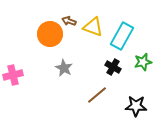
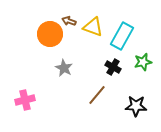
pink cross: moved 12 px right, 25 px down
brown line: rotated 10 degrees counterclockwise
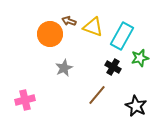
green star: moved 3 px left, 4 px up
gray star: rotated 18 degrees clockwise
black star: rotated 25 degrees clockwise
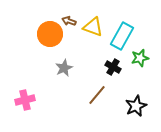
black star: rotated 20 degrees clockwise
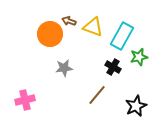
green star: moved 1 px left, 1 px up
gray star: rotated 18 degrees clockwise
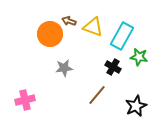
green star: rotated 24 degrees clockwise
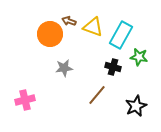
cyan rectangle: moved 1 px left, 1 px up
black cross: rotated 14 degrees counterclockwise
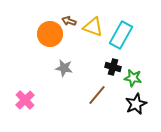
green star: moved 6 px left, 21 px down
gray star: rotated 18 degrees clockwise
pink cross: rotated 30 degrees counterclockwise
black star: moved 2 px up
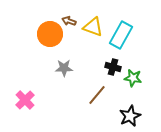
gray star: rotated 12 degrees counterclockwise
black star: moved 6 px left, 12 px down
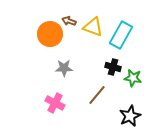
pink cross: moved 30 px right, 3 px down; rotated 18 degrees counterclockwise
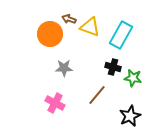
brown arrow: moved 2 px up
yellow triangle: moved 3 px left
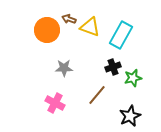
orange circle: moved 3 px left, 4 px up
black cross: rotated 35 degrees counterclockwise
green star: rotated 24 degrees counterclockwise
